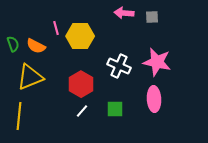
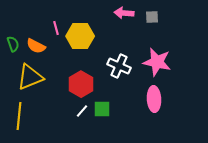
green square: moved 13 px left
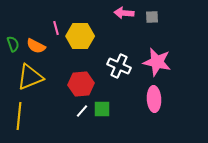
red hexagon: rotated 25 degrees clockwise
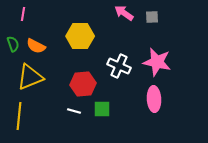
pink arrow: rotated 30 degrees clockwise
pink line: moved 33 px left, 14 px up; rotated 24 degrees clockwise
red hexagon: moved 2 px right
white line: moved 8 px left; rotated 64 degrees clockwise
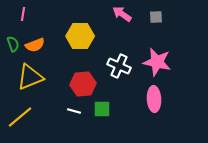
pink arrow: moved 2 px left, 1 px down
gray square: moved 4 px right
orange semicircle: moved 1 px left, 1 px up; rotated 48 degrees counterclockwise
yellow line: moved 1 px right, 1 px down; rotated 44 degrees clockwise
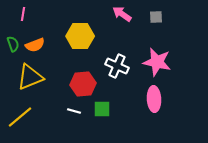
white cross: moved 2 px left
